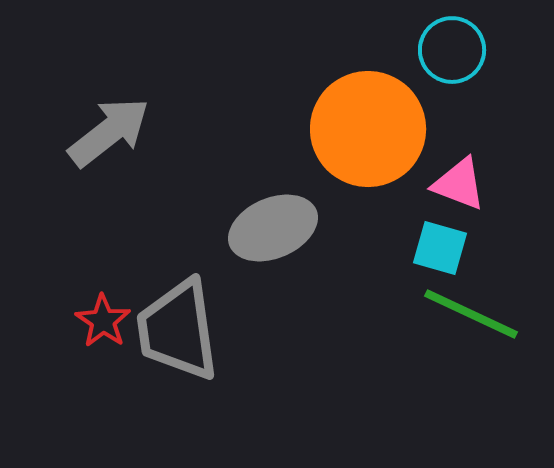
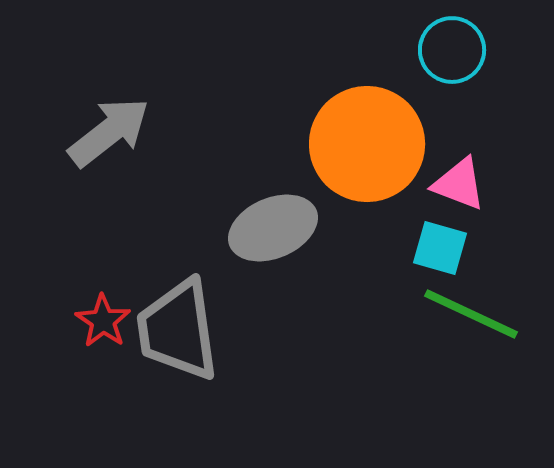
orange circle: moved 1 px left, 15 px down
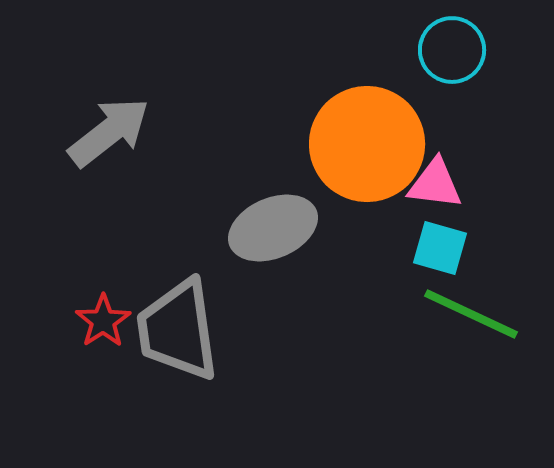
pink triangle: moved 24 px left; rotated 14 degrees counterclockwise
red star: rotated 4 degrees clockwise
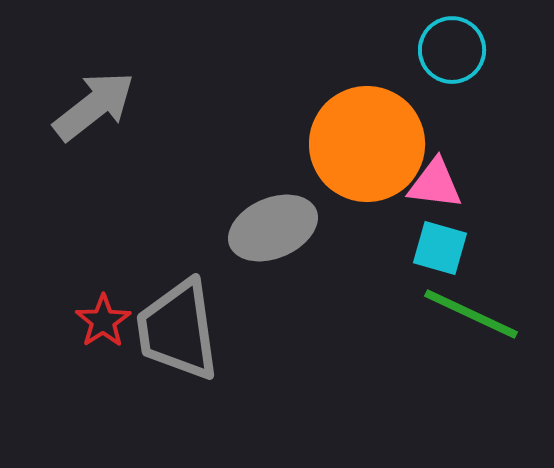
gray arrow: moved 15 px left, 26 px up
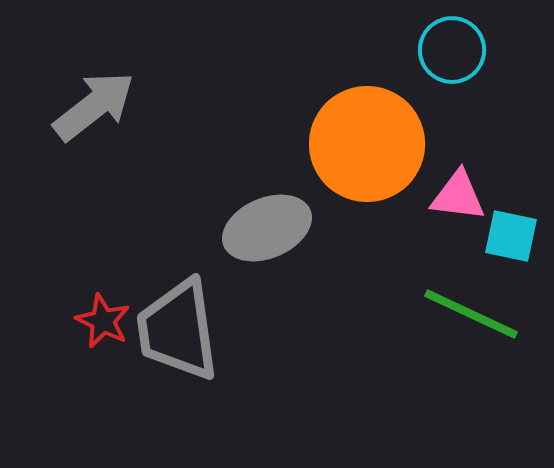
pink triangle: moved 23 px right, 12 px down
gray ellipse: moved 6 px left
cyan square: moved 71 px right, 12 px up; rotated 4 degrees counterclockwise
red star: rotated 12 degrees counterclockwise
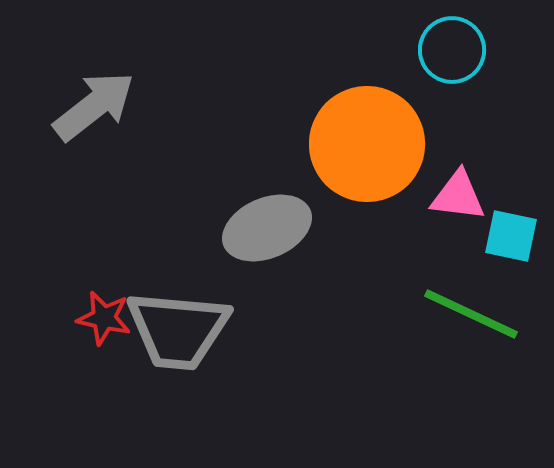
red star: moved 1 px right, 3 px up; rotated 14 degrees counterclockwise
gray trapezoid: rotated 77 degrees counterclockwise
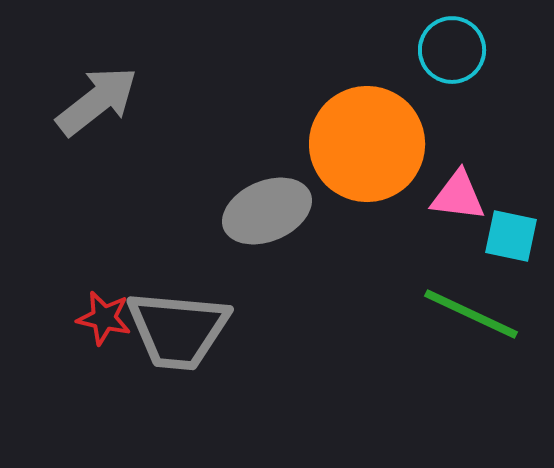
gray arrow: moved 3 px right, 5 px up
gray ellipse: moved 17 px up
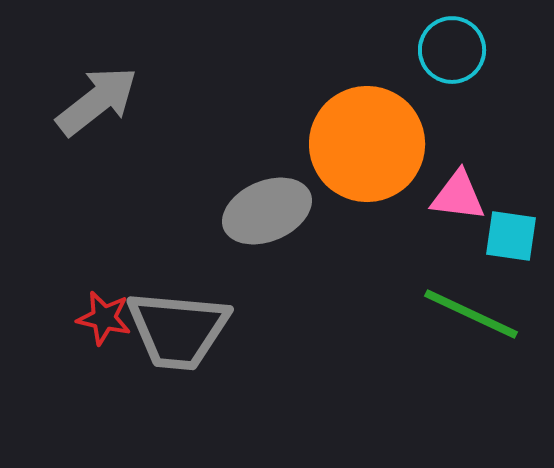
cyan square: rotated 4 degrees counterclockwise
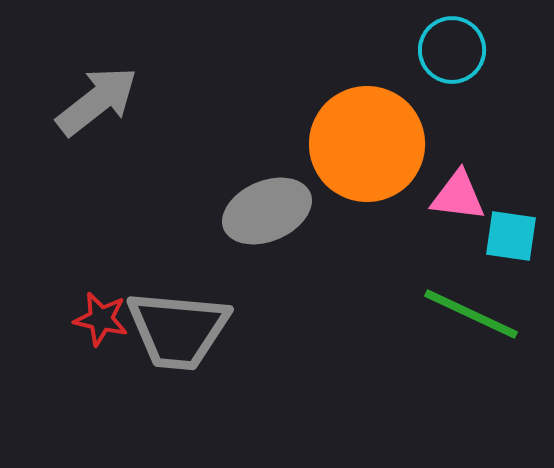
red star: moved 3 px left, 1 px down
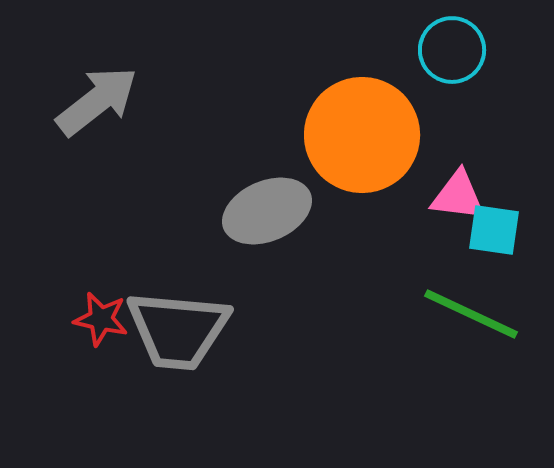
orange circle: moved 5 px left, 9 px up
cyan square: moved 17 px left, 6 px up
